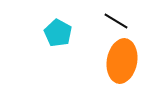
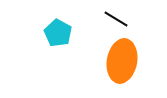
black line: moved 2 px up
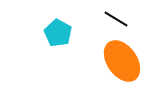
orange ellipse: rotated 45 degrees counterclockwise
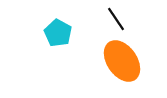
black line: rotated 25 degrees clockwise
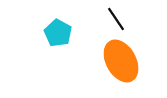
orange ellipse: moved 1 px left; rotated 6 degrees clockwise
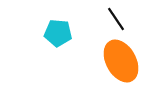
cyan pentagon: rotated 24 degrees counterclockwise
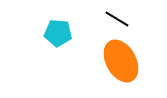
black line: moved 1 px right; rotated 25 degrees counterclockwise
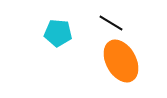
black line: moved 6 px left, 4 px down
